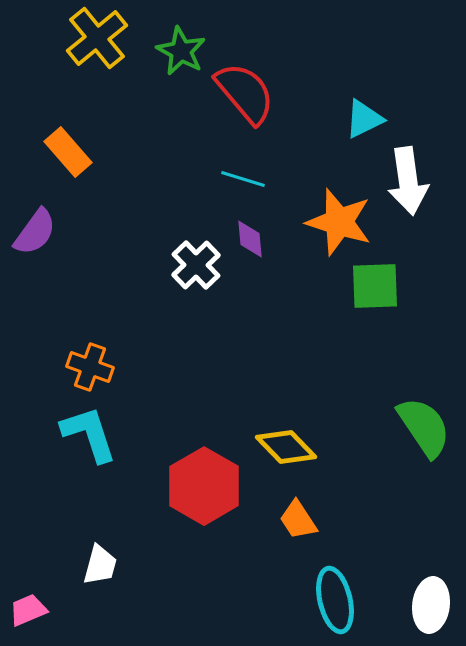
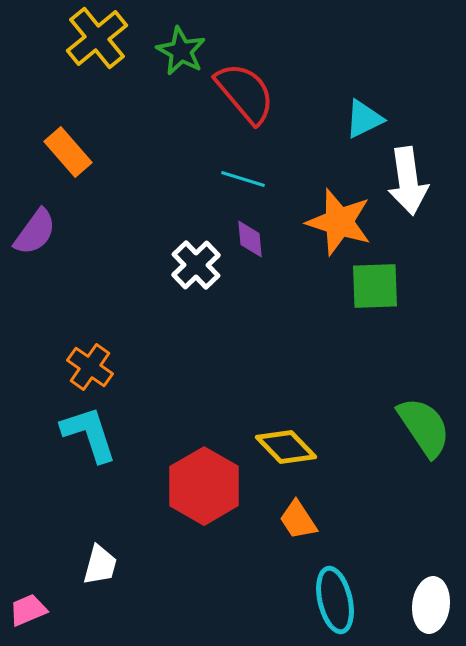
orange cross: rotated 15 degrees clockwise
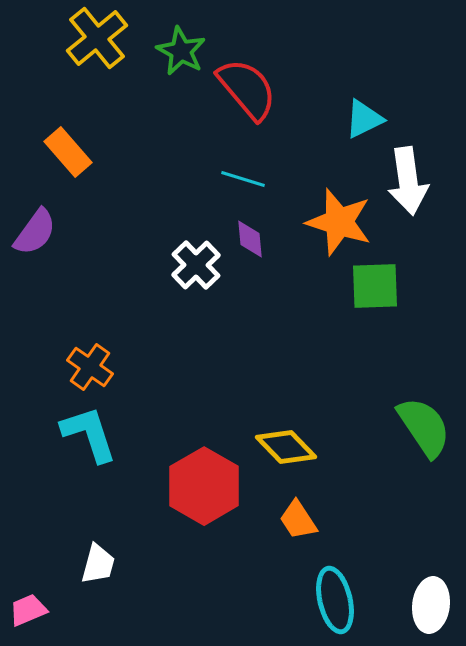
red semicircle: moved 2 px right, 4 px up
white trapezoid: moved 2 px left, 1 px up
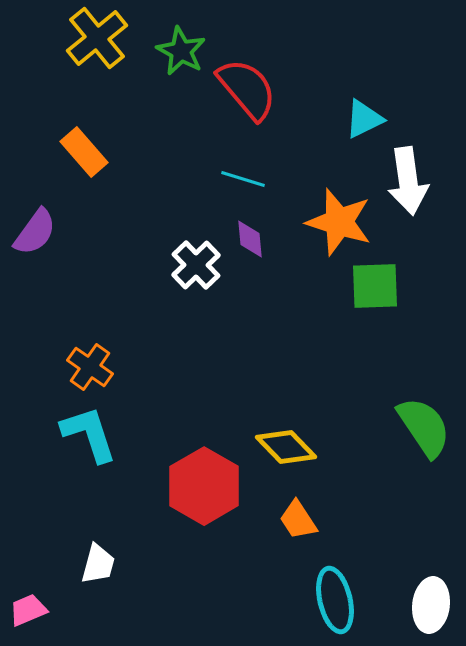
orange rectangle: moved 16 px right
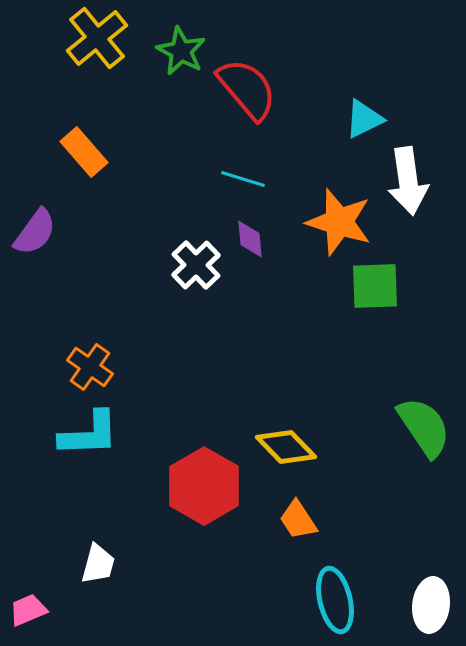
cyan L-shape: rotated 106 degrees clockwise
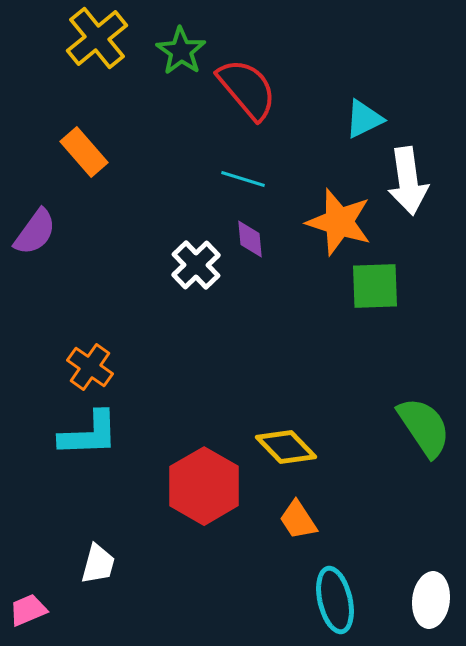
green star: rotated 6 degrees clockwise
white ellipse: moved 5 px up
